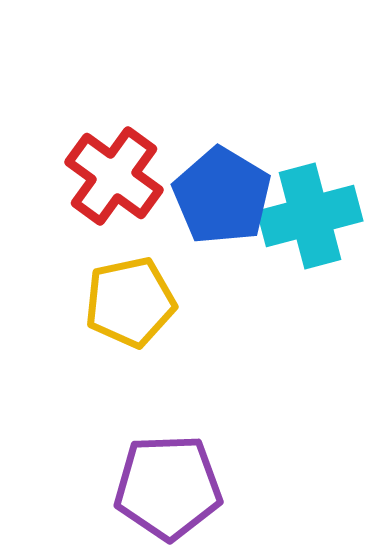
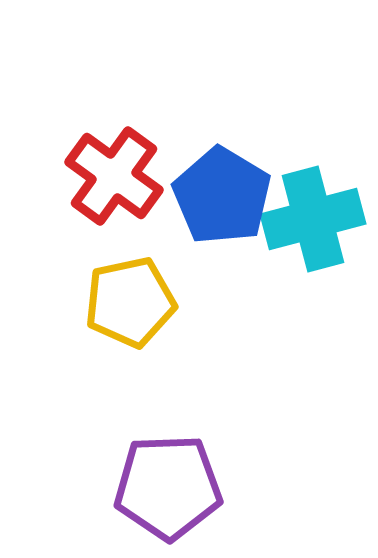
cyan cross: moved 3 px right, 3 px down
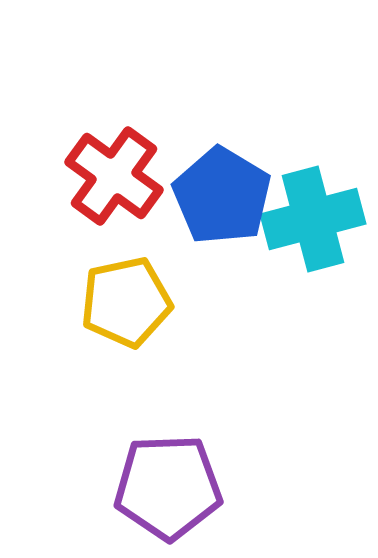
yellow pentagon: moved 4 px left
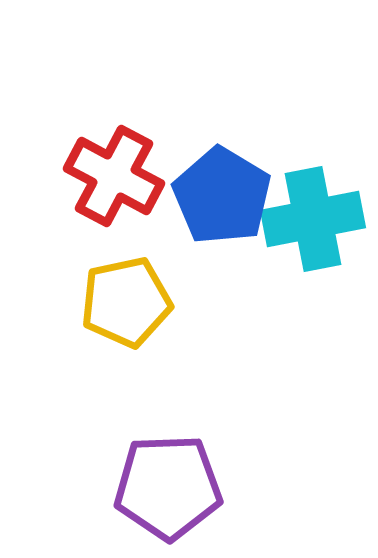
red cross: rotated 8 degrees counterclockwise
cyan cross: rotated 4 degrees clockwise
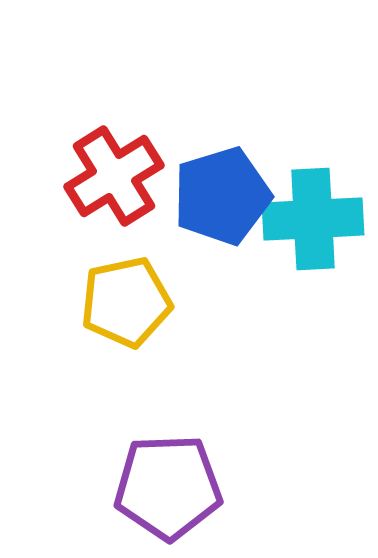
red cross: rotated 30 degrees clockwise
blue pentagon: rotated 24 degrees clockwise
cyan cross: rotated 8 degrees clockwise
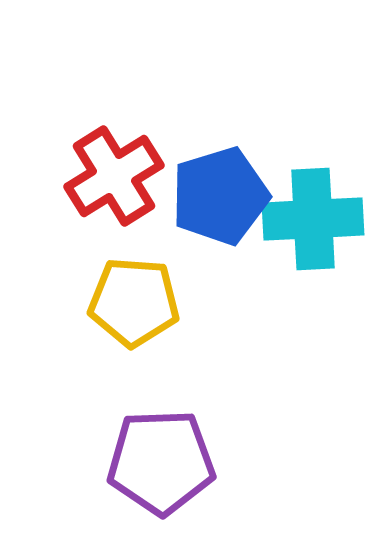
blue pentagon: moved 2 px left
yellow pentagon: moved 8 px right; rotated 16 degrees clockwise
purple pentagon: moved 7 px left, 25 px up
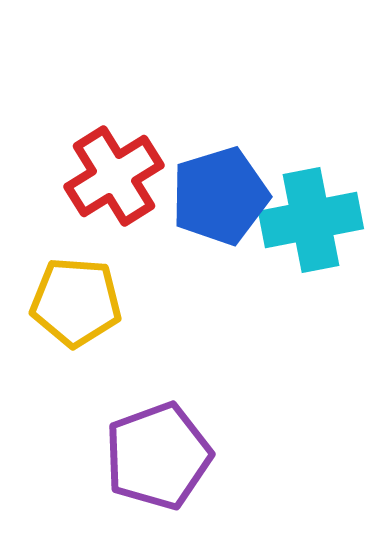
cyan cross: moved 2 px left, 1 px down; rotated 8 degrees counterclockwise
yellow pentagon: moved 58 px left
purple pentagon: moved 3 px left, 6 px up; rotated 18 degrees counterclockwise
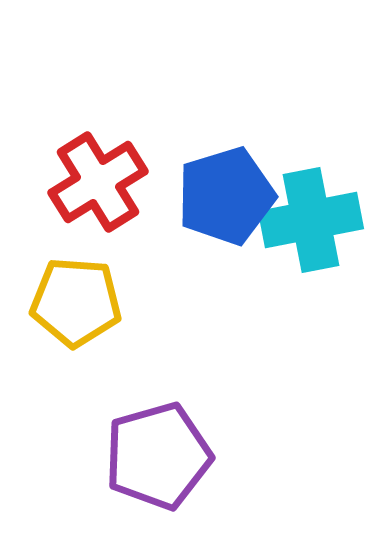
red cross: moved 16 px left, 6 px down
blue pentagon: moved 6 px right
purple pentagon: rotated 4 degrees clockwise
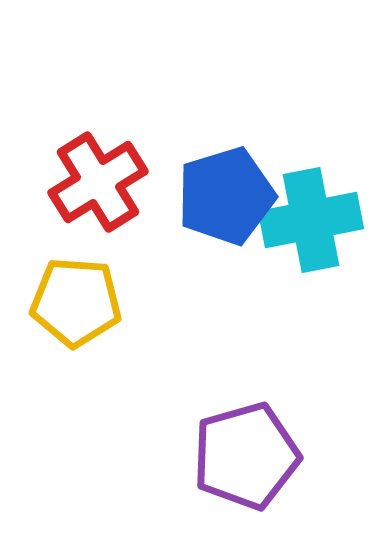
purple pentagon: moved 88 px right
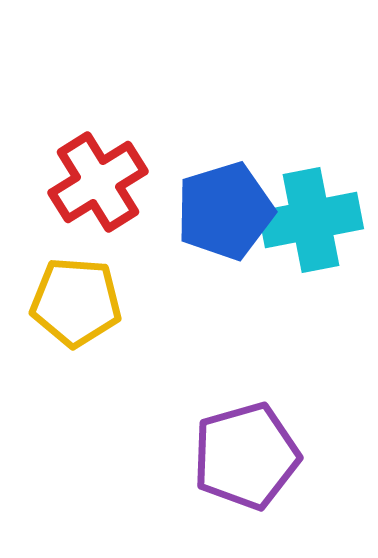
blue pentagon: moved 1 px left, 15 px down
